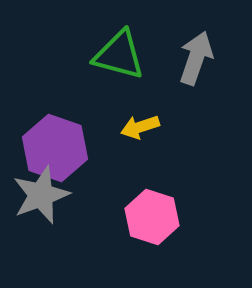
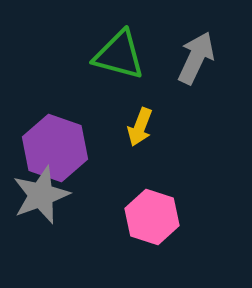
gray arrow: rotated 6 degrees clockwise
yellow arrow: rotated 51 degrees counterclockwise
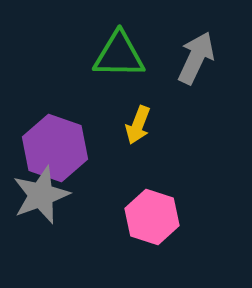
green triangle: rotated 14 degrees counterclockwise
yellow arrow: moved 2 px left, 2 px up
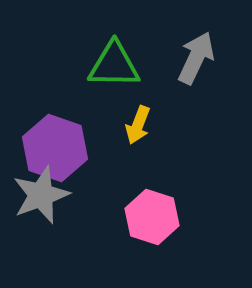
green triangle: moved 5 px left, 10 px down
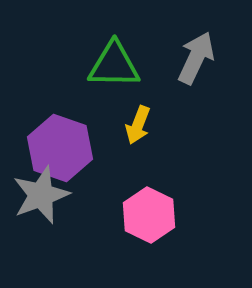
purple hexagon: moved 5 px right
pink hexagon: moved 3 px left, 2 px up; rotated 8 degrees clockwise
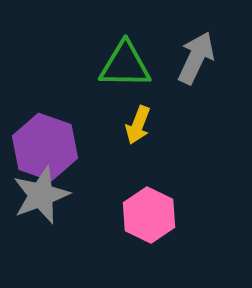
green triangle: moved 11 px right
purple hexagon: moved 15 px left, 1 px up
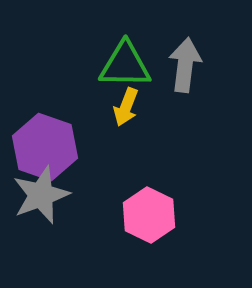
gray arrow: moved 11 px left, 7 px down; rotated 18 degrees counterclockwise
yellow arrow: moved 12 px left, 18 px up
